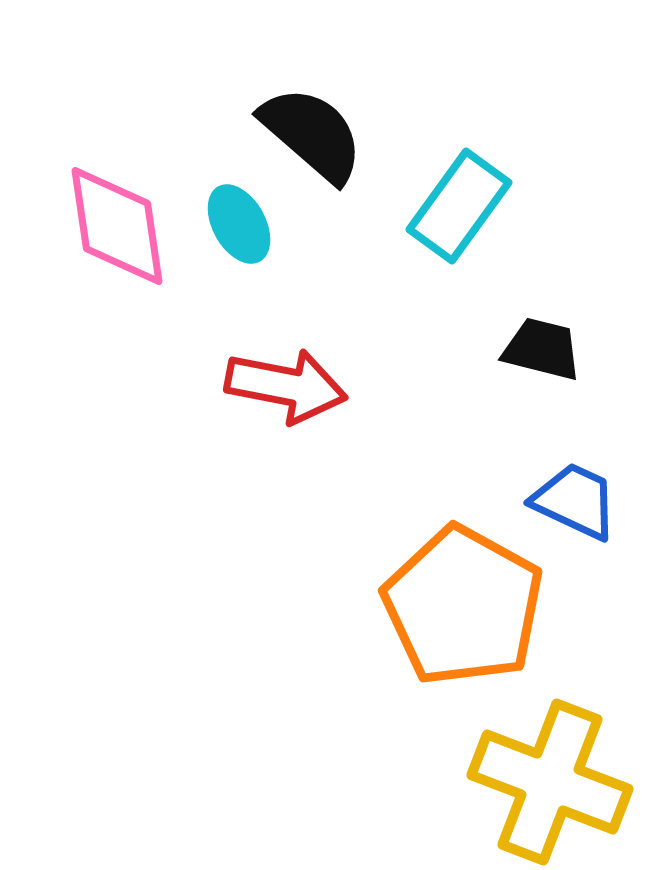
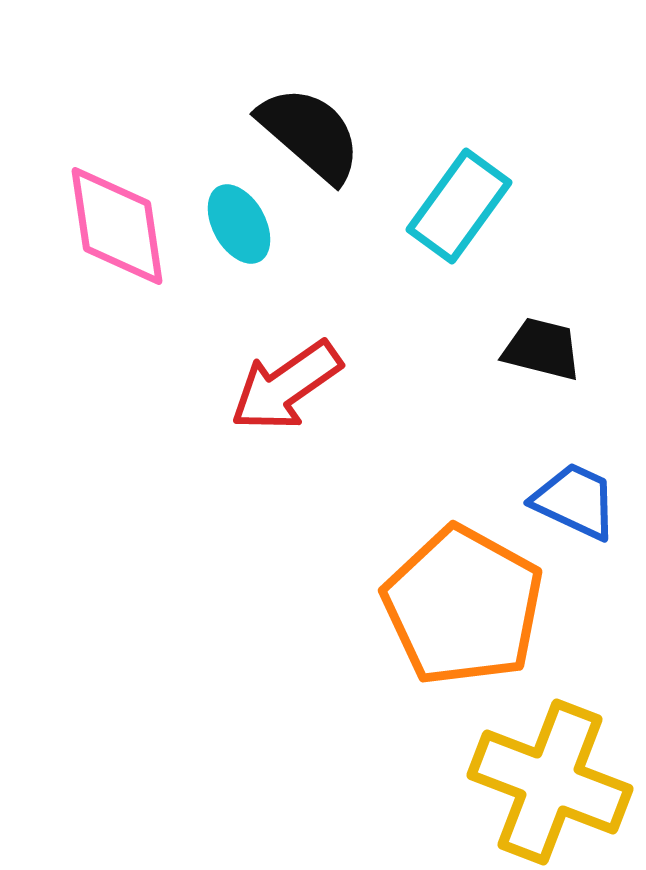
black semicircle: moved 2 px left
red arrow: rotated 134 degrees clockwise
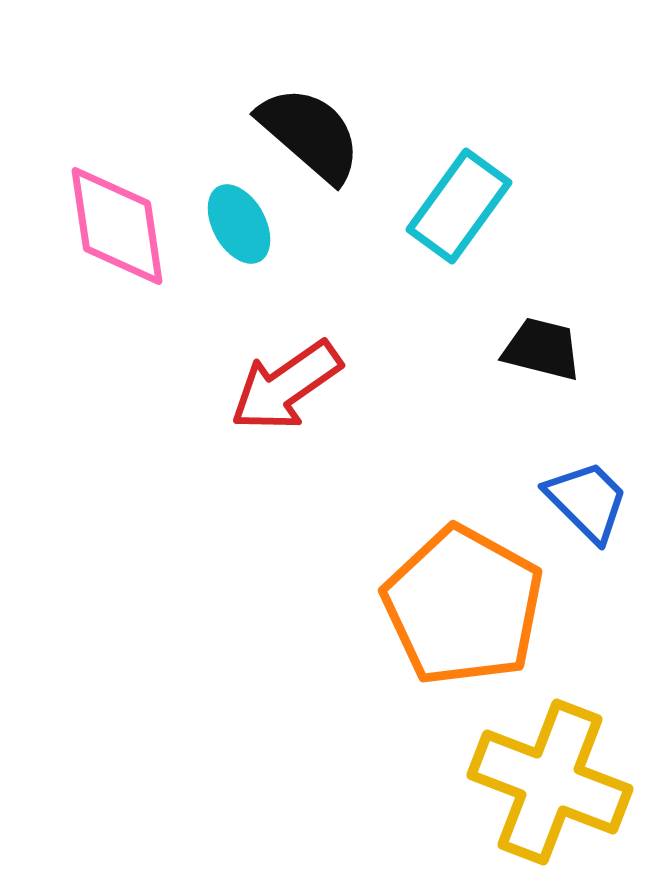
blue trapezoid: moved 12 px right; rotated 20 degrees clockwise
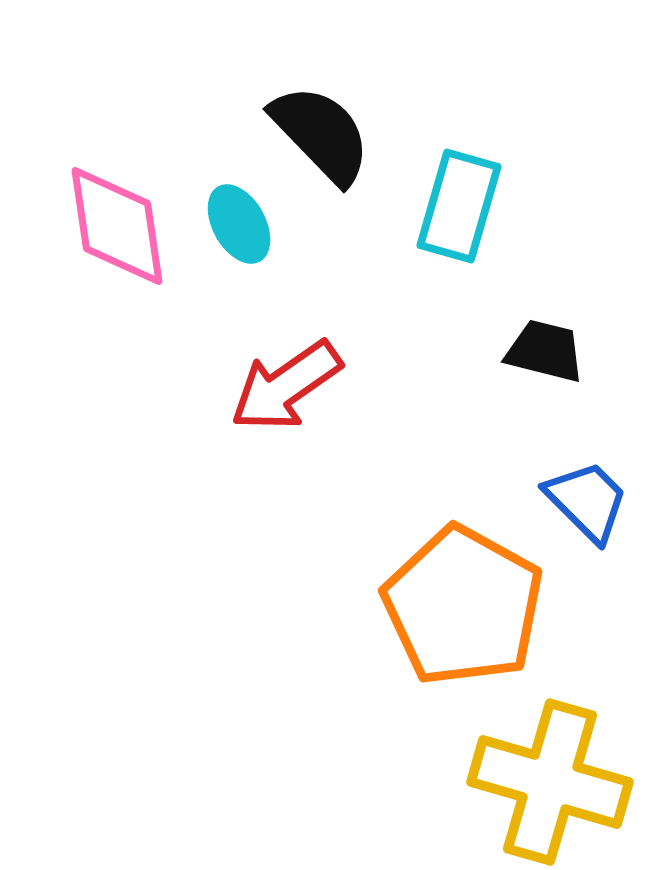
black semicircle: moved 11 px right; rotated 5 degrees clockwise
cyan rectangle: rotated 20 degrees counterclockwise
black trapezoid: moved 3 px right, 2 px down
yellow cross: rotated 5 degrees counterclockwise
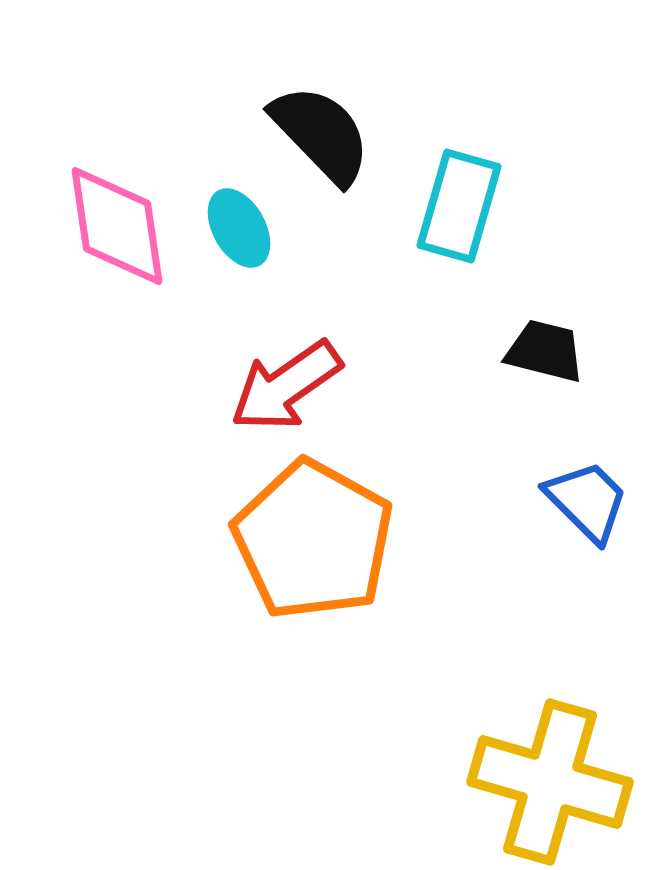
cyan ellipse: moved 4 px down
orange pentagon: moved 150 px left, 66 px up
